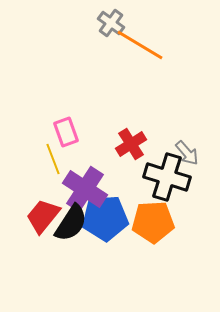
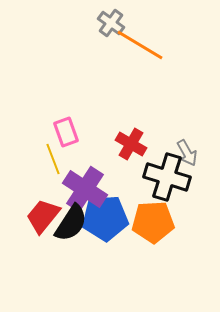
red cross: rotated 28 degrees counterclockwise
gray arrow: rotated 12 degrees clockwise
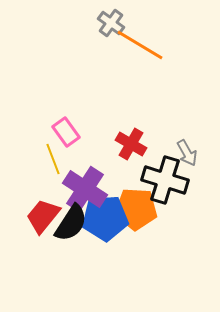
pink rectangle: rotated 16 degrees counterclockwise
black cross: moved 2 px left, 3 px down
orange pentagon: moved 17 px left, 13 px up; rotated 6 degrees clockwise
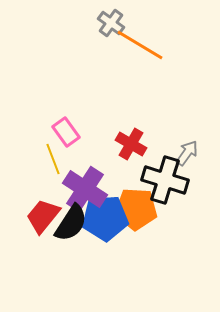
gray arrow: rotated 116 degrees counterclockwise
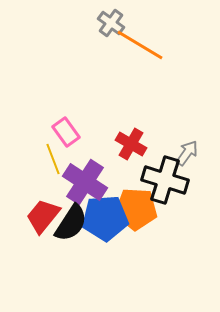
purple cross: moved 7 px up
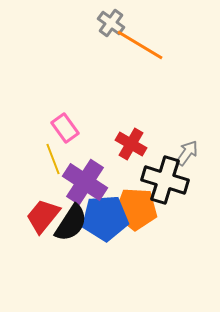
pink rectangle: moved 1 px left, 4 px up
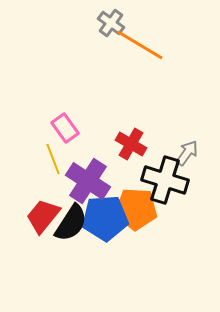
purple cross: moved 3 px right, 1 px up
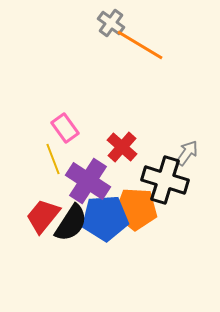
red cross: moved 9 px left, 3 px down; rotated 12 degrees clockwise
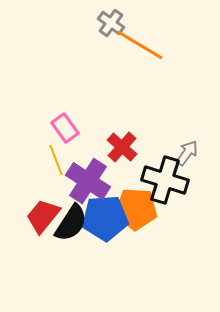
yellow line: moved 3 px right, 1 px down
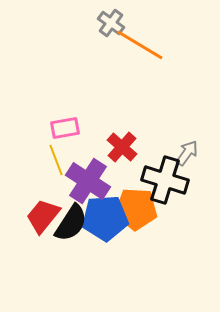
pink rectangle: rotated 64 degrees counterclockwise
